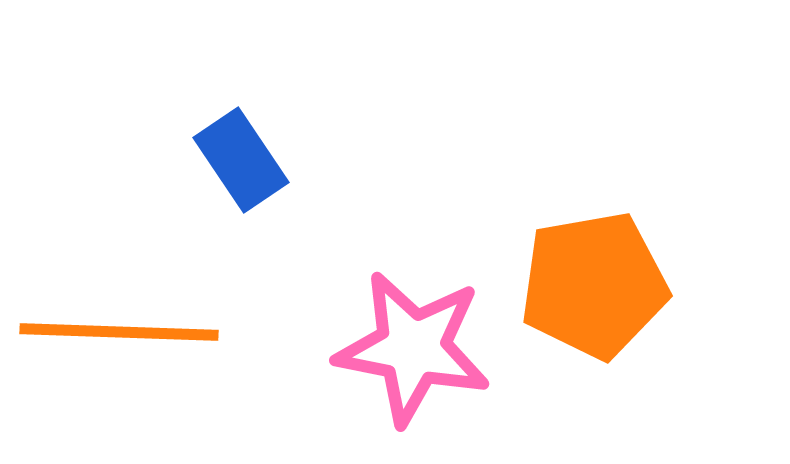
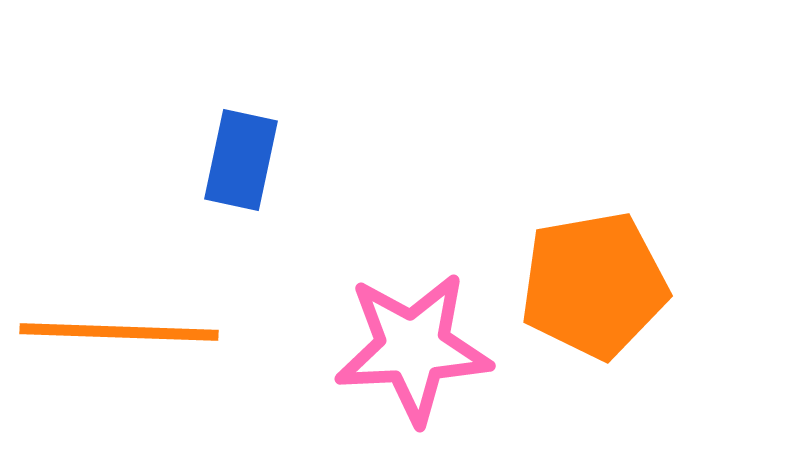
blue rectangle: rotated 46 degrees clockwise
pink star: rotated 14 degrees counterclockwise
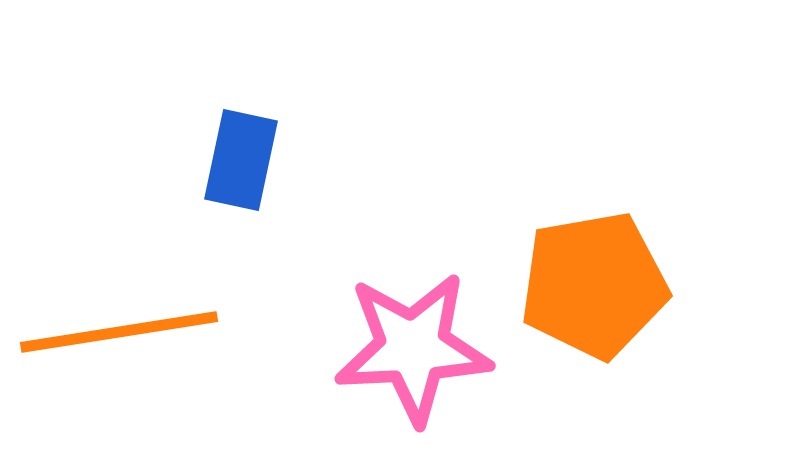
orange line: rotated 11 degrees counterclockwise
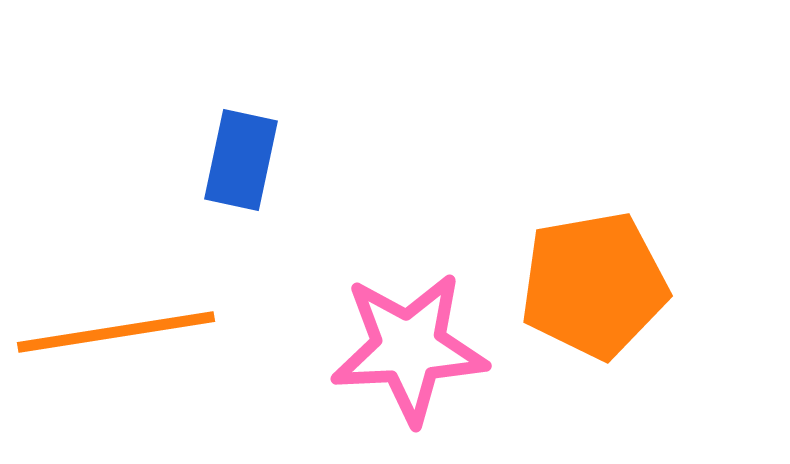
orange line: moved 3 px left
pink star: moved 4 px left
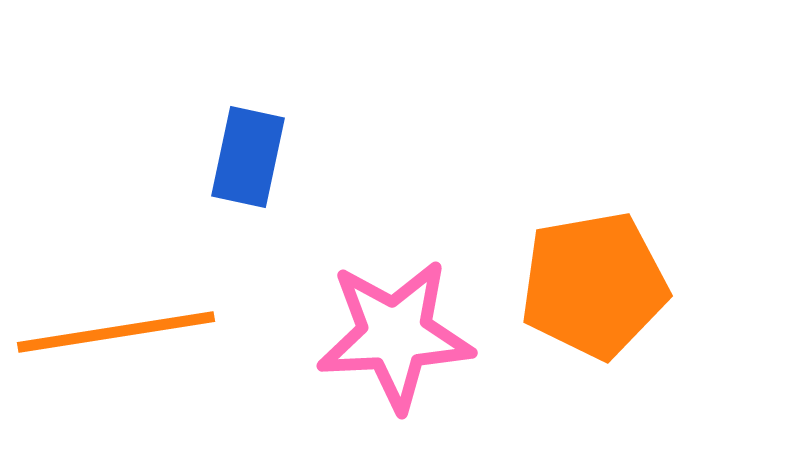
blue rectangle: moved 7 px right, 3 px up
pink star: moved 14 px left, 13 px up
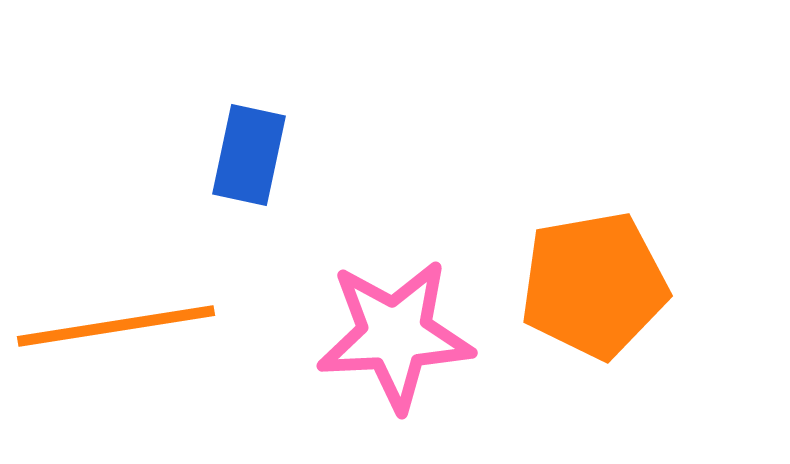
blue rectangle: moved 1 px right, 2 px up
orange line: moved 6 px up
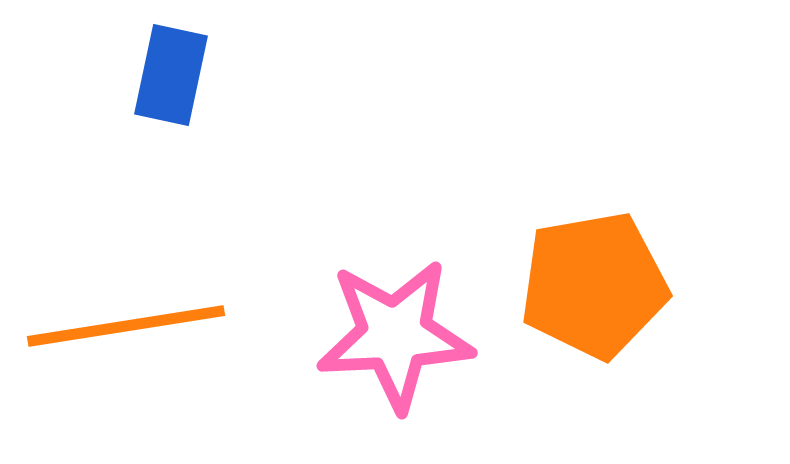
blue rectangle: moved 78 px left, 80 px up
orange line: moved 10 px right
